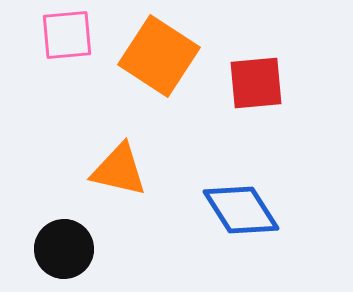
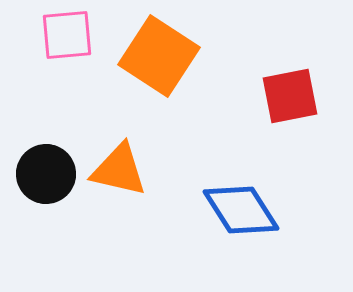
red square: moved 34 px right, 13 px down; rotated 6 degrees counterclockwise
black circle: moved 18 px left, 75 px up
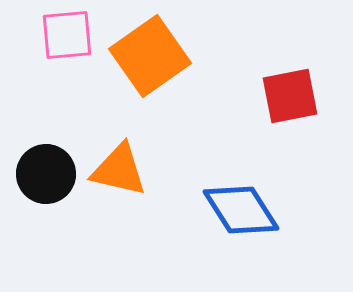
orange square: moved 9 px left; rotated 22 degrees clockwise
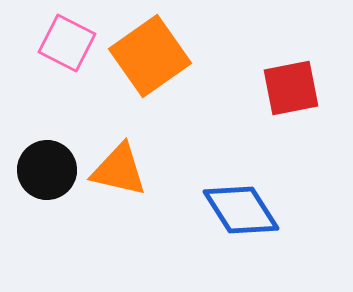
pink square: moved 8 px down; rotated 32 degrees clockwise
red square: moved 1 px right, 8 px up
black circle: moved 1 px right, 4 px up
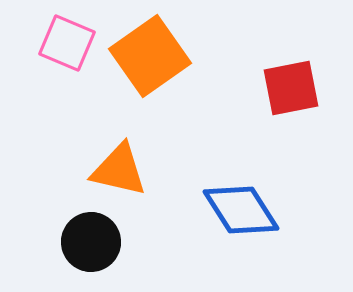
pink square: rotated 4 degrees counterclockwise
black circle: moved 44 px right, 72 px down
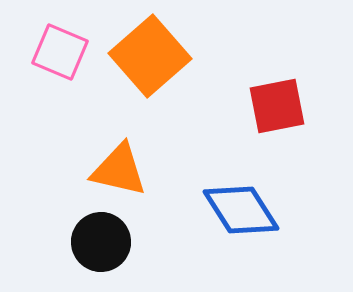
pink square: moved 7 px left, 9 px down
orange square: rotated 6 degrees counterclockwise
red square: moved 14 px left, 18 px down
black circle: moved 10 px right
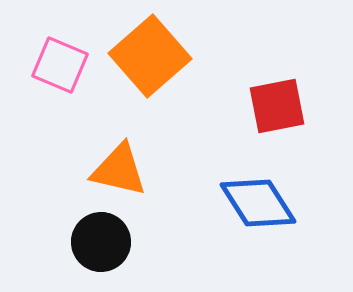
pink square: moved 13 px down
blue diamond: moved 17 px right, 7 px up
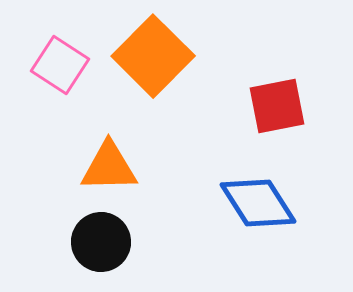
orange square: moved 3 px right; rotated 4 degrees counterclockwise
pink square: rotated 10 degrees clockwise
orange triangle: moved 10 px left, 3 px up; rotated 14 degrees counterclockwise
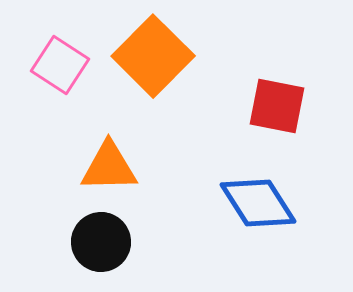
red square: rotated 22 degrees clockwise
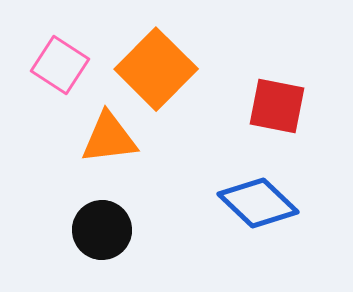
orange square: moved 3 px right, 13 px down
orange triangle: moved 29 px up; rotated 6 degrees counterclockwise
blue diamond: rotated 14 degrees counterclockwise
black circle: moved 1 px right, 12 px up
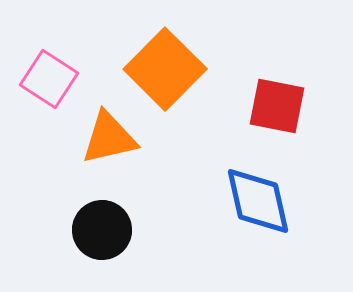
pink square: moved 11 px left, 14 px down
orange square: moved 9 px right
orange triangle: rotated 6 degrees counterclockwise
blue diamond: moved 2 px up; rotated 34 degrees clockwise
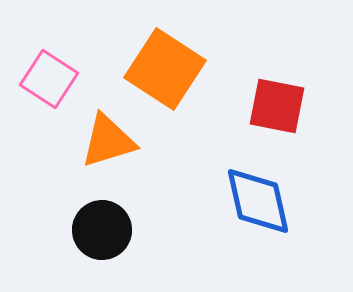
orange square: rotated 12 degrees counterclockwise
orange triangle: moved 1 px left, 3 px down; rotated 4 degrees counterclockwise
